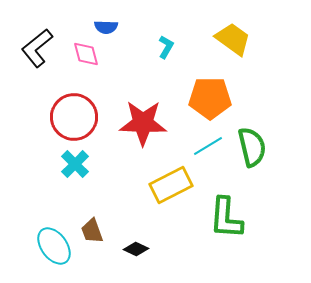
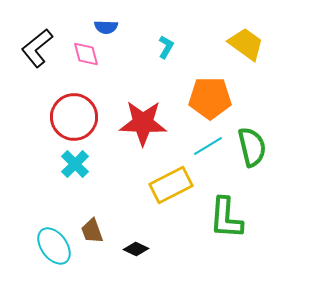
yellow trapezoid: moved 13 px right, 5 px down
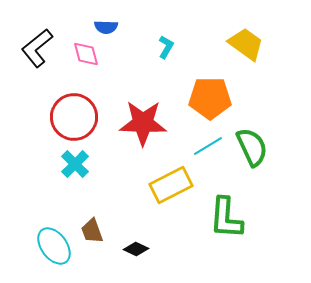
green semicircle: rotated 12 degrees counterclockwise
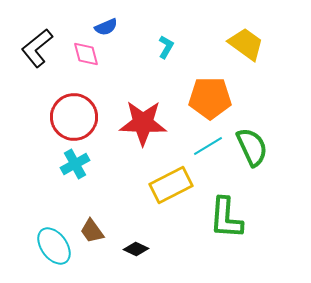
blue semicircle: rotated 25 degrees counterclockwise
cyan cross: rotated 16 degrees clockwise
brown trapezoid: rotated 16 degrees counterclockwise
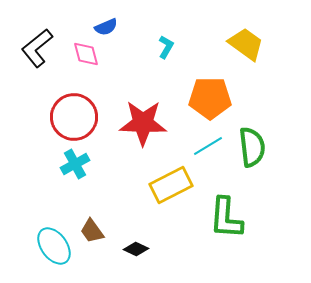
green semicircle: rotated 18 degrees clockwise
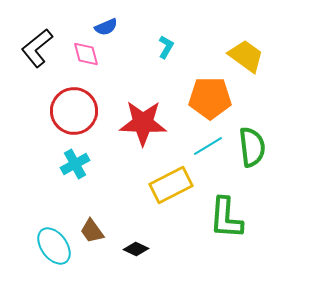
yellow trapezoid: moved 12 px down
red circle: moved 6 px up
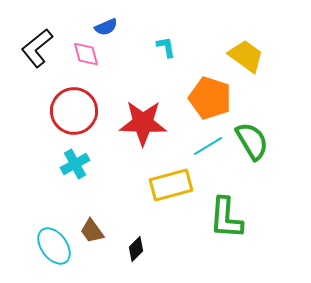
cyan L-shape: rotated 40 degrees counterclockwise
orange pentagon: rotated 18 degrees clockwise
green semicircle: moved 6 px up; rotated 24 degrees counterclockwise
yellow rectangle: rotated 12 degrees clockwise
black diamond: rotated 70 degrees counterclockwise
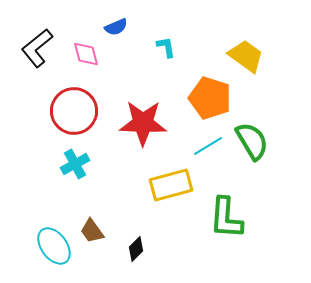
blue semicircle: moved 10 px right
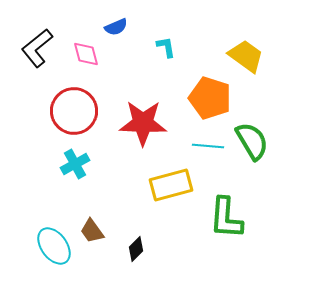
cyan line: rotated 36 degrees clockwise
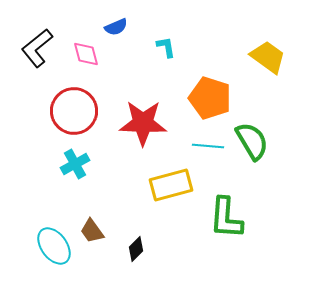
yellow trapezoid: moved 22 px right, 1 px down
